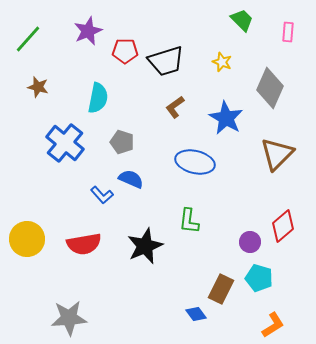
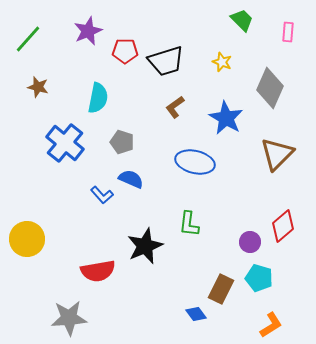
green L-shape: moved 3 px down
red semicircle: moved 14 px right, 27 px down
orange L-shape: moved 2 px left
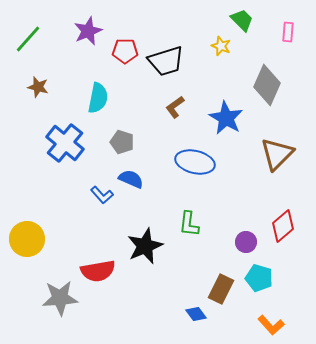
yellow star: moved 1 px left, 16 px up
gray diamond: moved 3 px left, 3 px up
purple circle: moved 4 px left
gray star: moved 9 px left, 20 px up
orange L-shape: rotated 80 degrees clockwise
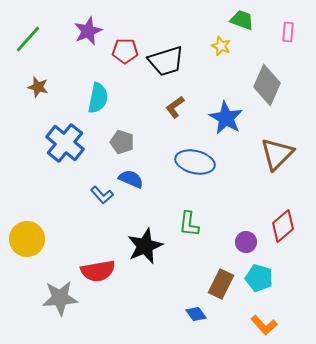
green trapezoid: rotated 25 degrees counterclockwise
brown rectangle: moved 5 px up
orange L-shape: moved 7 px left
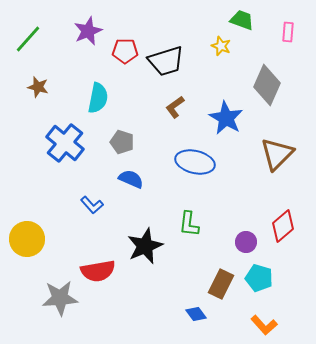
blue L-shape: moved 10 px left, 10 px down
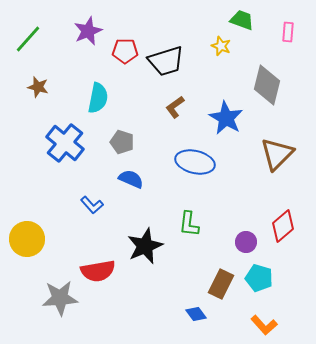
gray diamond: rotated 9 degrees counterclockwise
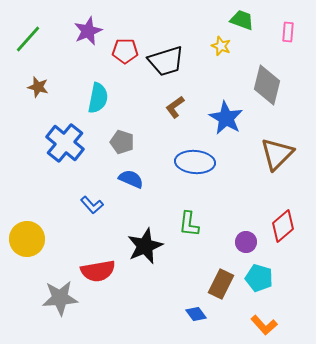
blue ellipse: rotated 9 degrees counterclockwise
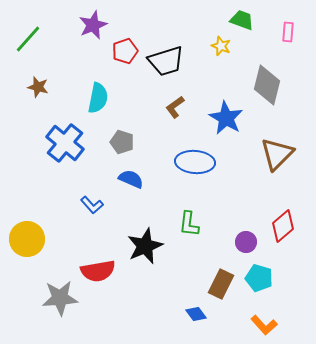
purple star: moved 5 px right, 6 px up
red pentagon: rotated 20 degrees counterclockwise
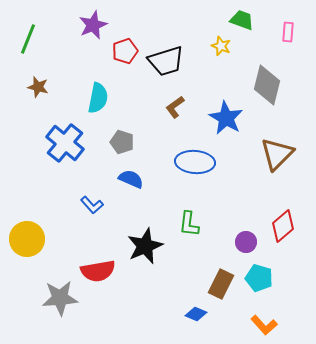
green line: rotated 20 degrees counterclockwise
blue diamond: rotated 30 degrees counterclockwise
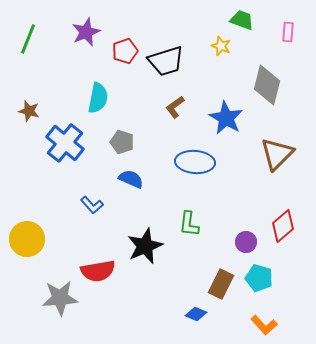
purple star: moved 7 px left, 7 px down
brown star: moved 9 px left, 24 px down
